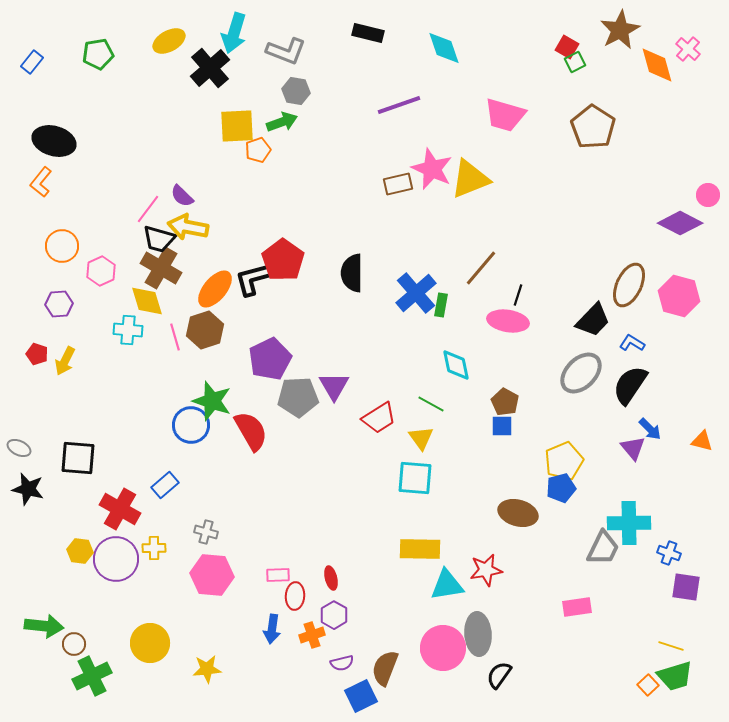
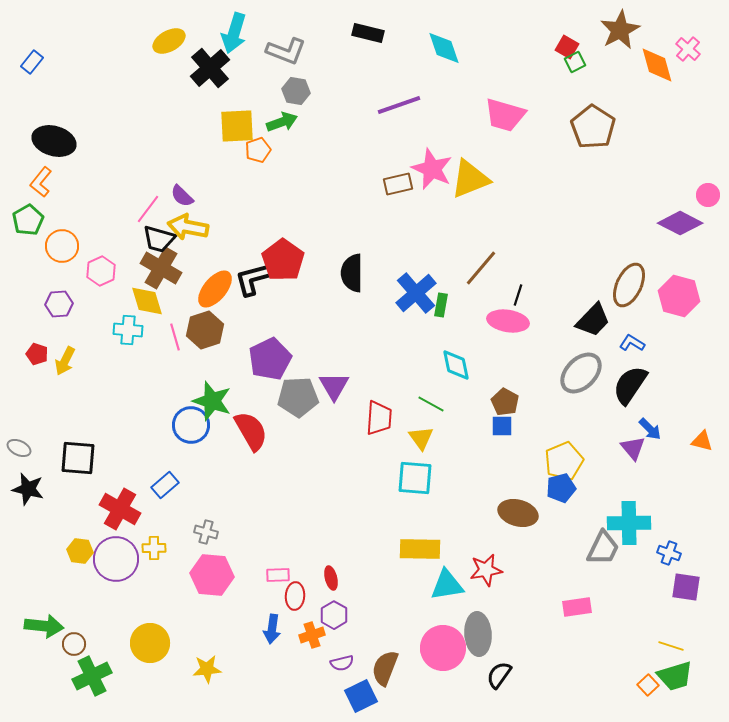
green pentagon at (98, 54): moved 70 px left, 166 px down; rotated 20 degrees counterclockwise
red trapezoid at (379, 418): rotated 54 degrees counterclockwise
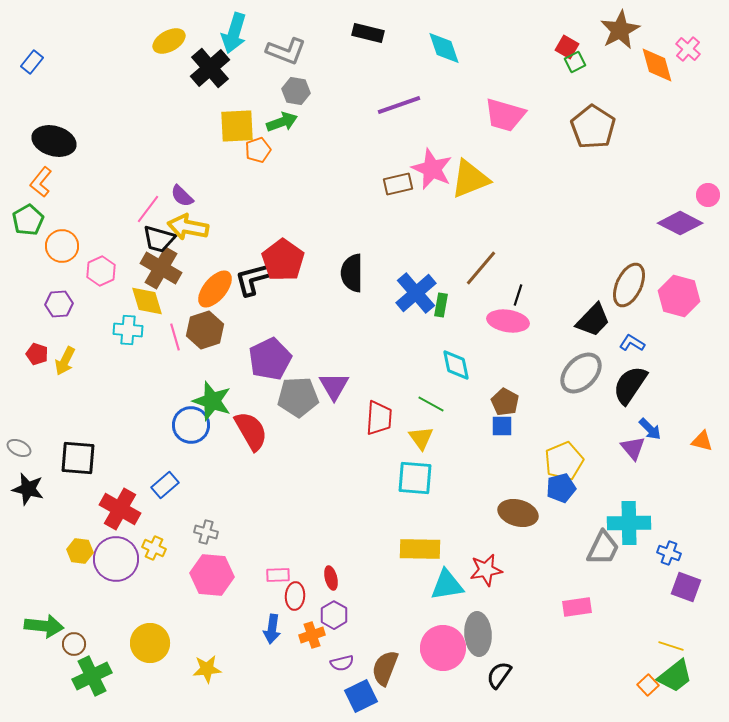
yellow cross at (154, 548): rotated 25 degrees clockwise
purple square at (686, 587): rotated 12 degrees clockwise
green trapezoid at (675, 676): rotated 21 degrees counterclockwise
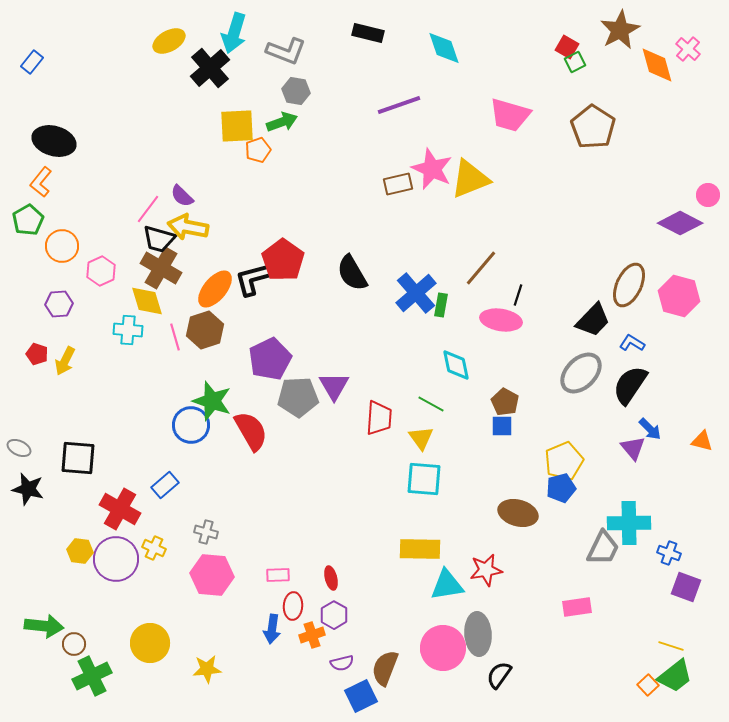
pink trapezoid at (505, 115): moved 5 px right
black semicircle at (352, 273): rotated 30 degrees counterclockwise
pink ellipse at (508, 321): moved 7 px left, 1 px up
cyan square at (415, 478): moved 9 px right, 1 px down
red ellipse at (295, 596): moved 2 px left, 10 px down
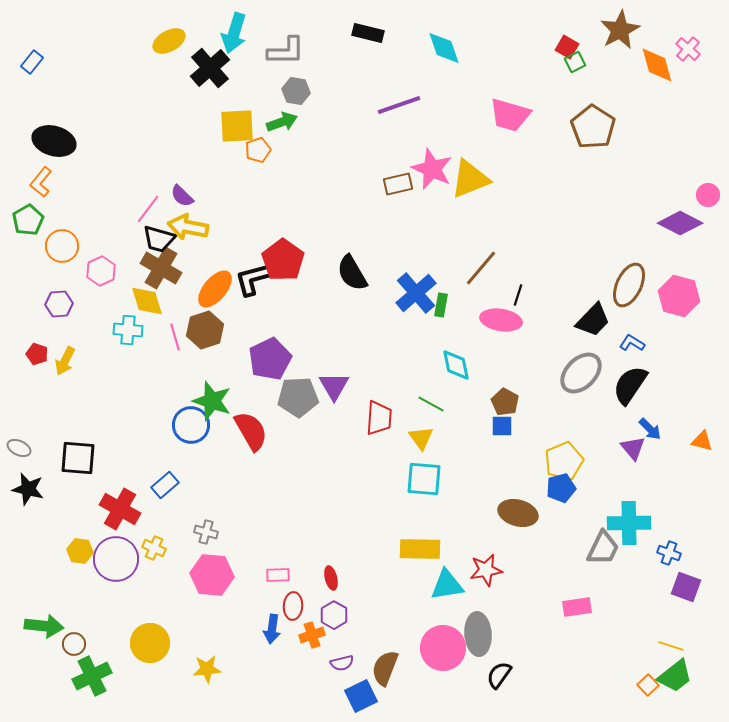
gray L-shape at (286, 51): rotated 21 degrees counterclockwise
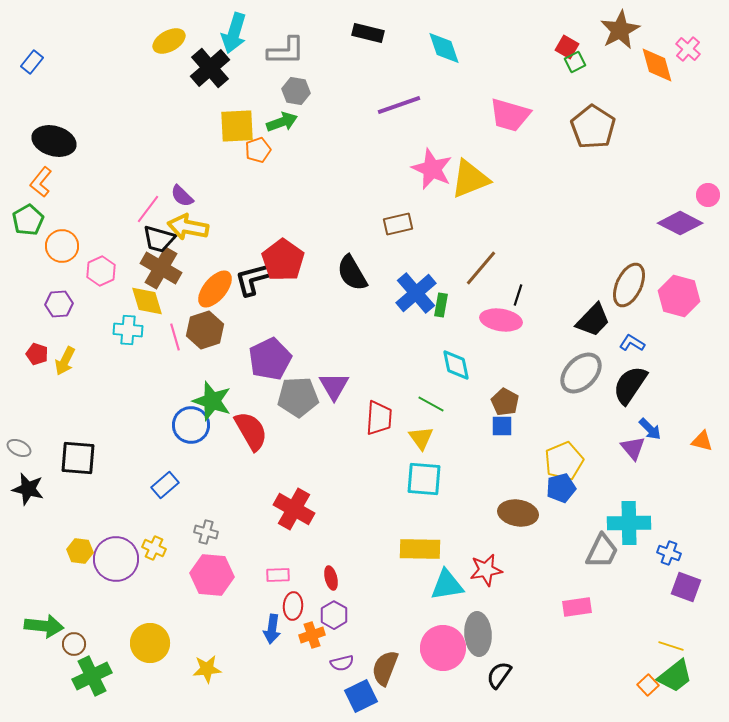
brown rectangle at (398, 184): moved 40 px down
red cross at (120, 509): moved 174 px right
brown ellipse at (518, 513): rotated 6 degrees counterclockwise
gray trapezoid at (603, 548): moved 1 px left, 3 px down
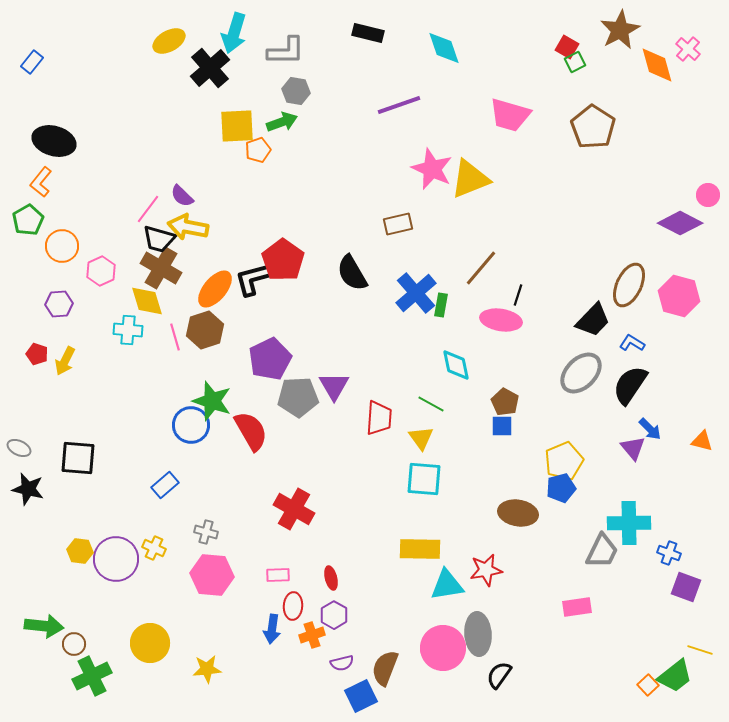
yellow line at (671, 646): moved 29 px right, 4 px down
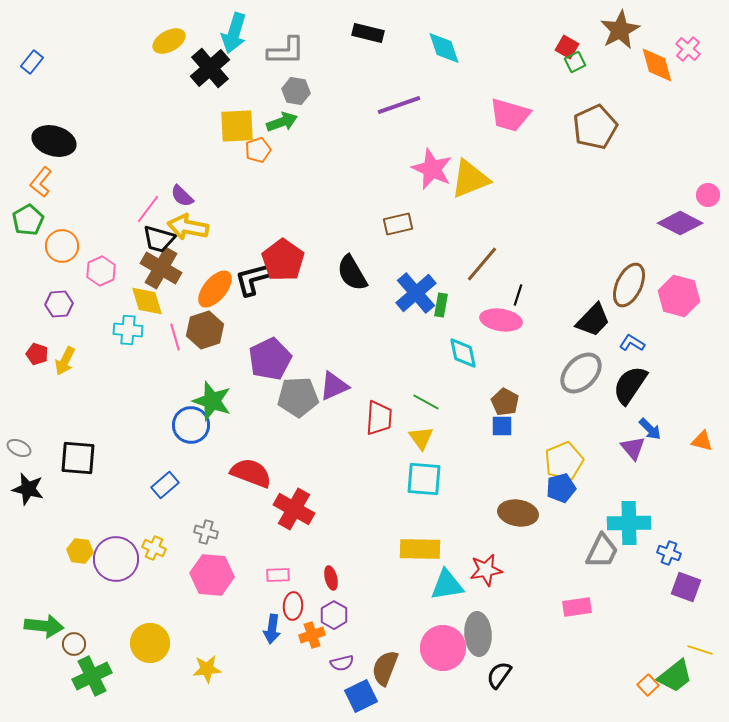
brown pentagon at (593, 127): moved 2 px right; rotated 15 degrees clockwise
brown line at (481, 268): moved 1 px right, 4 px up
cyan diamond at (456, 365): moved 7 px right, 12 px up
purple triangle at (334, 386): rotated 36 degrees clockwise
green line at (431, 404): moved 5 px left, 2 px up
red semicircle at (251, 431): moved 42 px down; rotated 39 degrees counterclockwise
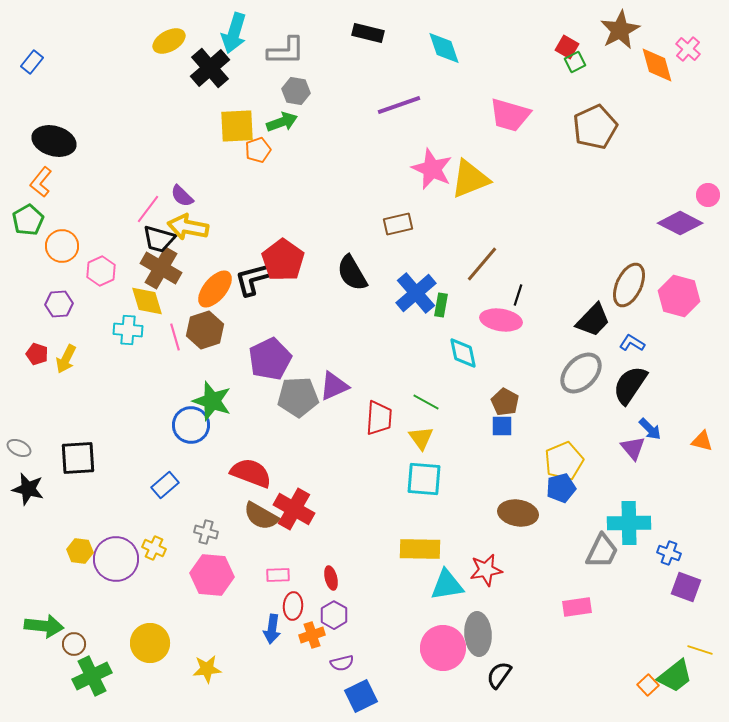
yellow arrow at (65, 361): moved 1 px right, 2 px up
black square at (78, 458): rotated 9 degrees counterclockwise
brown semicircle at (385, 668): moved 124 px left, 152 px up; rotated 81 degrees counterclockwise
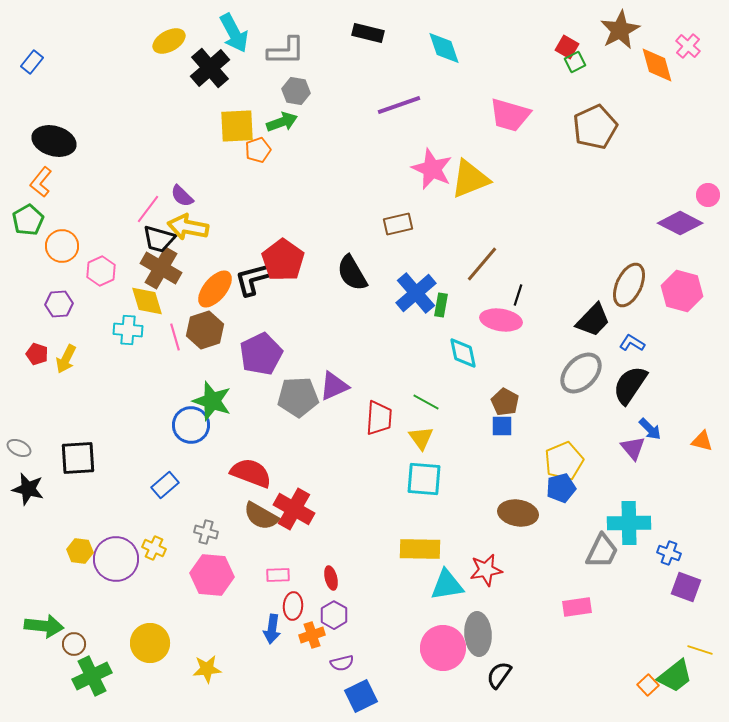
cyan arrow at (234, 33): rotated 45 degrees counterclockwise
pink cross at (688, 49): moved 3 px up
pink hexagon at (679, 296): moved 3 px right, 5 px up
purple pentagon at (270, 359): moved 9 px left, 5 px up
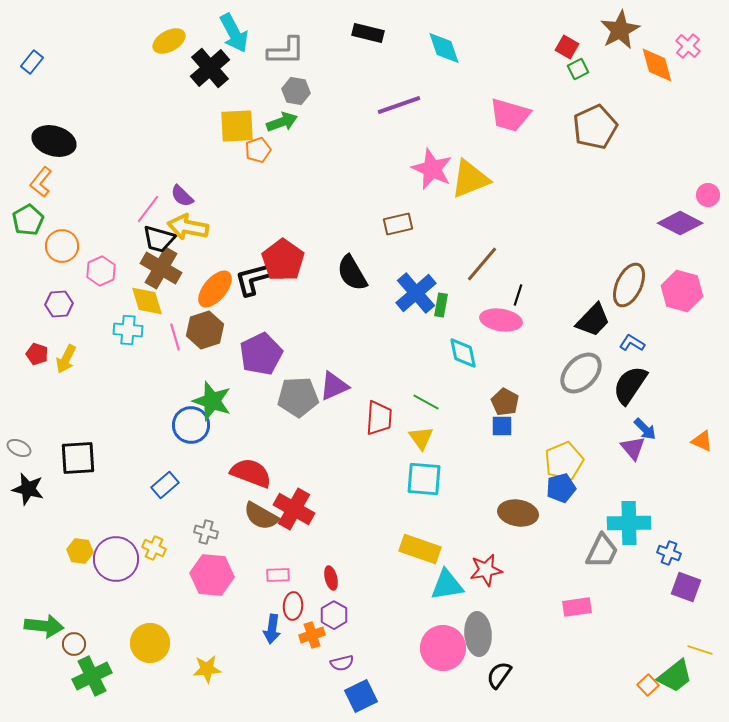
green square at (575, 62): moved 3 px right, 7 px down
blue arrow at (650, 429): moved 5 px left
orange triangle at (702, 441): rotated 10 degrees clockwise
yellow rectangle at (420, 549): rotated 18 degrees clockwise
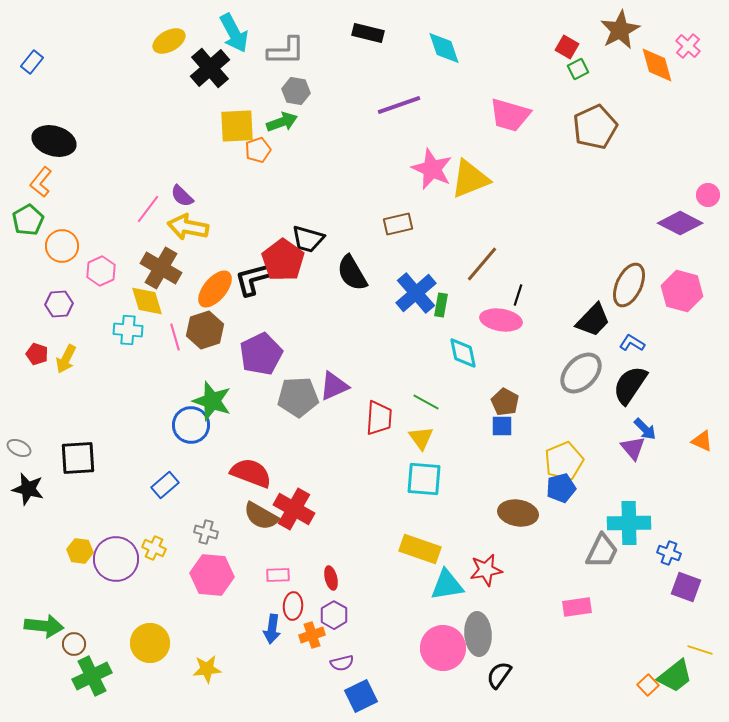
black trapezoid at (159, 239): moved 149 px right
